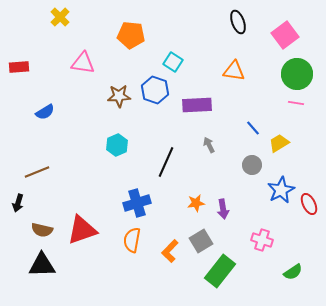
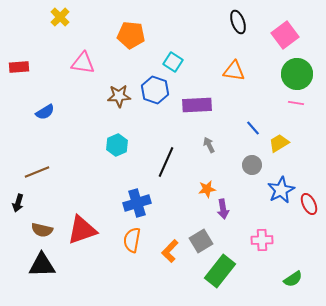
orange star: moved 11 px right, 14 px up
pink cross: rotated 20 degrees counterclockwise
green semicircle: moved 7 px down
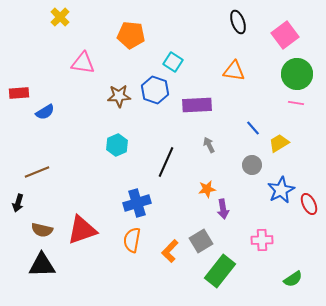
red rectangle: moved 26 px down
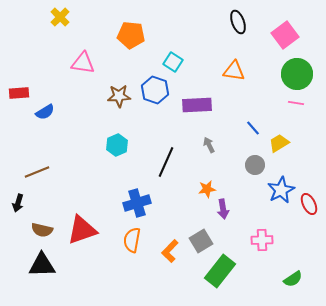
gray circle: moved 3 px right
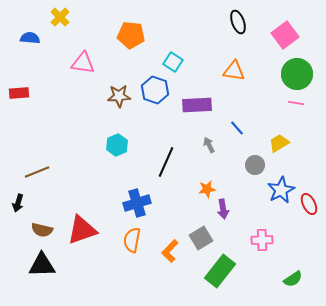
blue semicircle: moved 15 px left, 74 px up; rotated 144 degrees counterclockwise
blue line: moved 16 px left
gray square: moved 3 px up
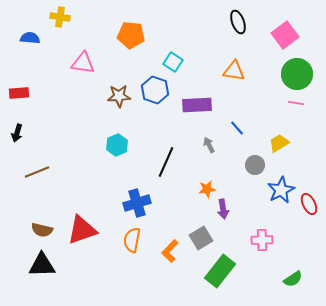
yellow cross: rotated 36 degrees counterclockwise
black arrow: moved 1 px left, 70 px up
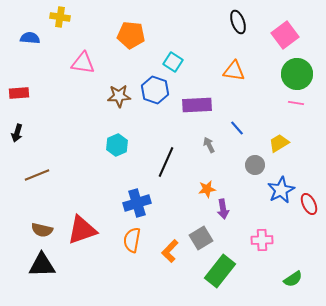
brown line: moved 3 px down
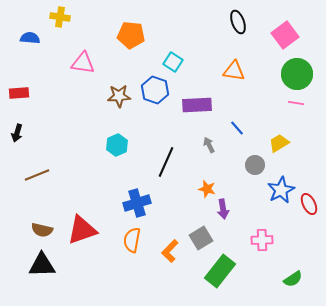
orange star: rotated 24 degrees clockwise
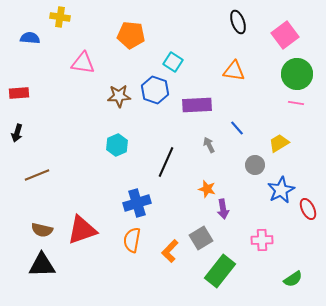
red ellipse: moved 1 px left, 5 px down
